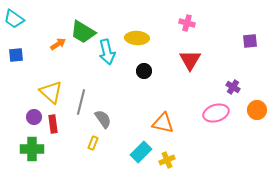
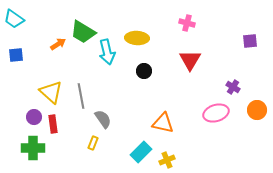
gray line: moved 6 px up; rotated 25 degrees counterclockwise
green cross: moved 1 px right, 1 px up
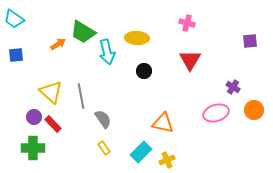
orange circle: moved 3 px left
red rectangle: rotated 36 degrees counterclockwise
yellow rectangle: moved 11 px right, 5 px down; rotated 56 degrees counterclockwise
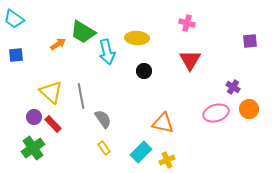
orange circle: moved 5 px left, 1 px up
green cross: rotated 35 degrees counterclockwise
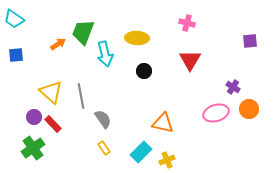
green trapezoid: rotated 80 degrees clockwise
cyan arrow: moved 2 px left, 2 px down
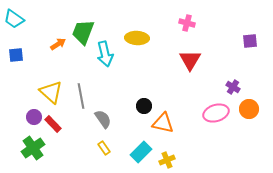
black circle: moved 35 px down
